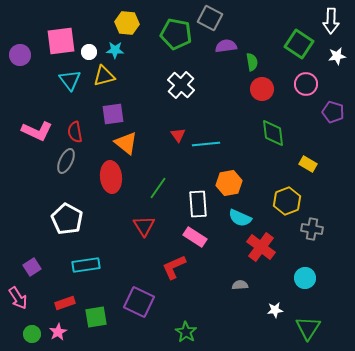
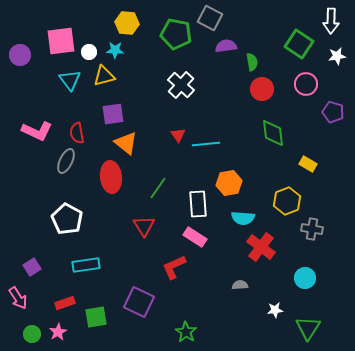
red semicircle at (75, 132): moved 2 px right, 1 px down
cyan semicircle at (240, 218): moved 3 px right; rotated 20 degrees counterclockwise
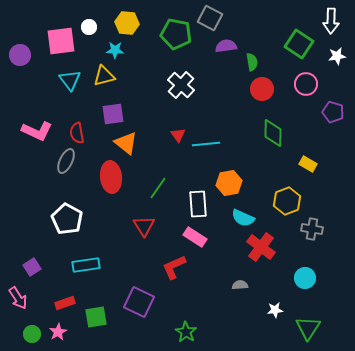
white circle at (89, 52): moved 25 px up
green diamond at (273, 133): rotated 8 degrees clockwise
cyan semicircle at (243, 218): rotated 20 degrees clockwise
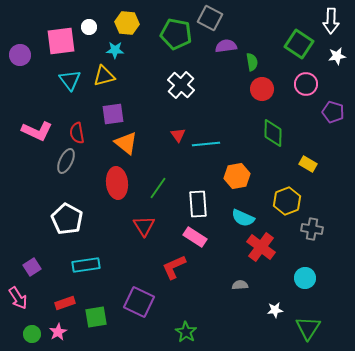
red ellipse at (111, 177): moved 6 px right, 6 px down
orange hexagon at (229, 183): moved 8 px right, 7 px up
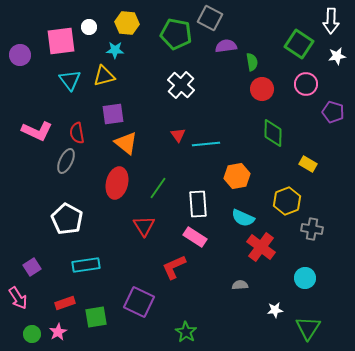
red ellipse at (117, 183): rotated 20 degrees clockwise
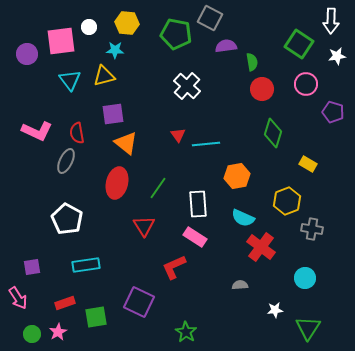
purple circle at (20, 55): moved 7 px right, 1 px up
white cross at (181, 85): moved 6 px right, 1 px down
green diamond at (273, 133): rotated 16 degrees clockwise
purple square at (32, 267): rotated 24 degrees clockwise
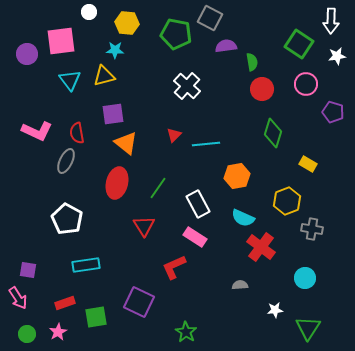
white circle at (89, 27): moved 15 px up
red triangle at (178, 135): moved 4 px left; rotated 21 degrees clockwise
white rectangle at (198, 204): rotated 24 degrees counterclockwise
purple square at (32, 267): moved 4 px left, 3 px down; rotated 18 degrees clockwise
green circle at (32, 334): moved 5 px left
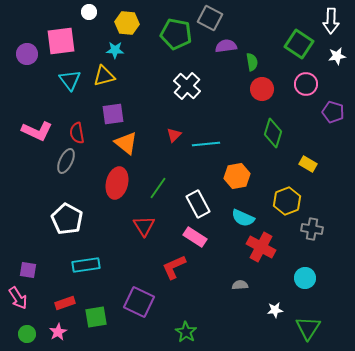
red cross at (261, 247): rotated 8 degrees counterclockwise
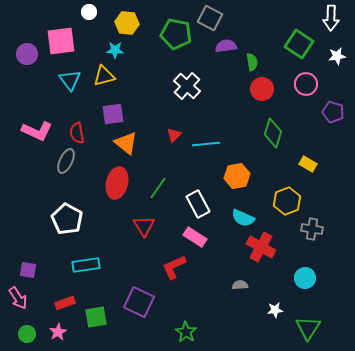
white arrow at (331, 21): moved 3 px up
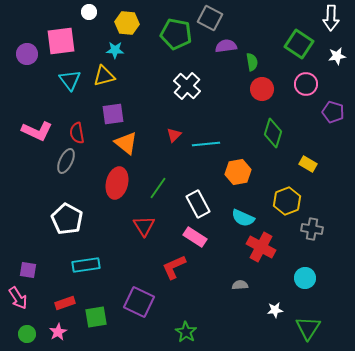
orange hexagon at (237, 176): moved 1 px right, 4 px up
